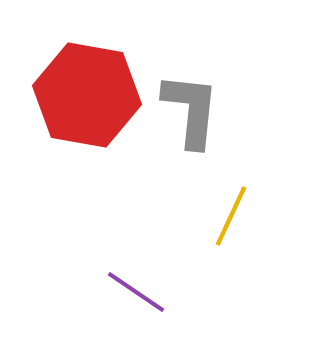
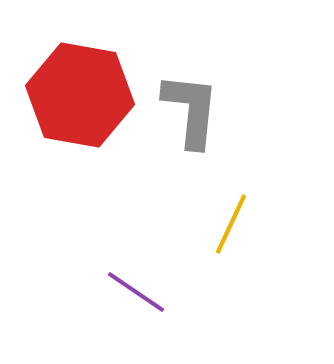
red hexagon: moved 7 px left
yellow line: moved 8 px down
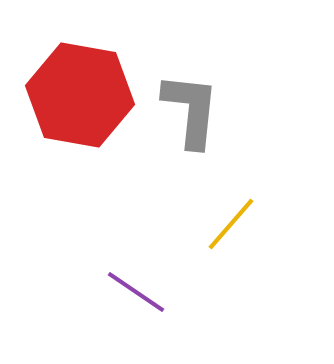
yellow line: rotated 16 degrees clockwise
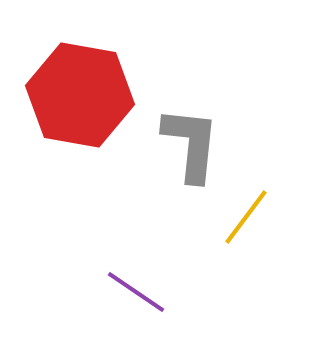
gray L-shape: moved 34 px down
yellow line: moved 15 px right, 7 px up; rotated 4 degrees counterclockwise
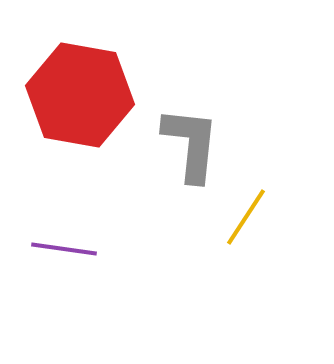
yellow line: rotated 4 degrees counterclockwise
purple line: moved 72 px left, 43 px up; rotated 26 degrees counterclockwise
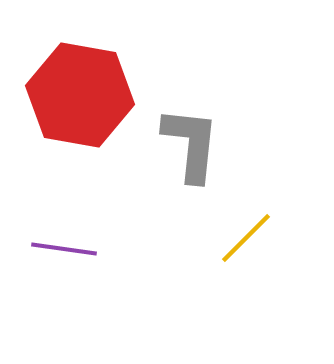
yellow line: moved 21 px down; rotated 12 degrees clockwise
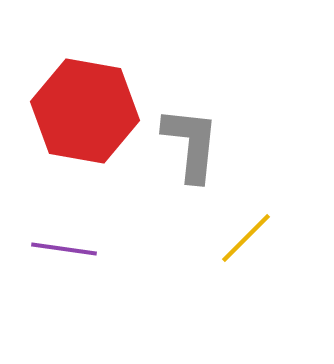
red hexagon: moved 5 px right, 16 px down
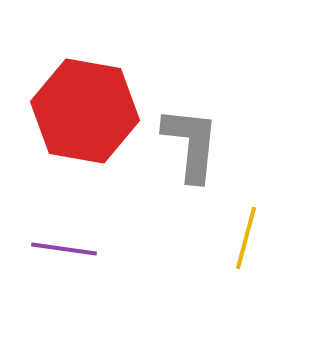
yellow line: rotated 30 degrees counterclockwise
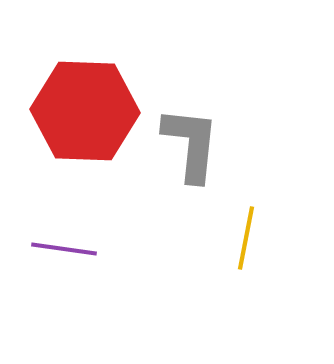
red hexagon: rotated 8 degrees counterclockwise
yellow line: rotated 4 degrees counterclockwise
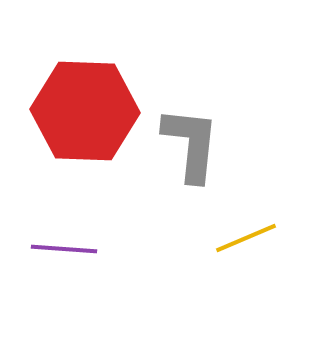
yellow line: rotated 56 degrees clockwise
purple line: rotated 4 degrees counterclockwise
